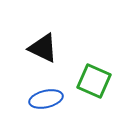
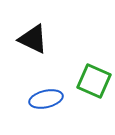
black triangle: moved 10 px left, 9 px up
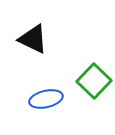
green square: rotated 20 degrees clockwise
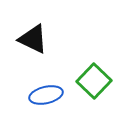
blue ellipse: moved 4 px up
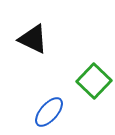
blue ellipse: moved 3 px right, 17 px down; rotated 36 degrees counterclockwise
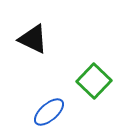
blue ellipse: rotated 8 degrees clockwise
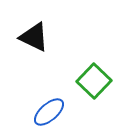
black triangle: moved 1 px right, 2 px up
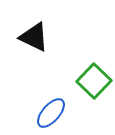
blue ellipse: moved 2 px right, 1 px down; rotated 8 degrees counterclockwise
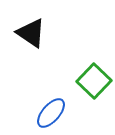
black triangle: moved 3 px left, 4 px up; rotated 8 degrees clockwise
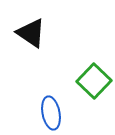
blue ellipse: rotated 52 degrees counterclockwise
